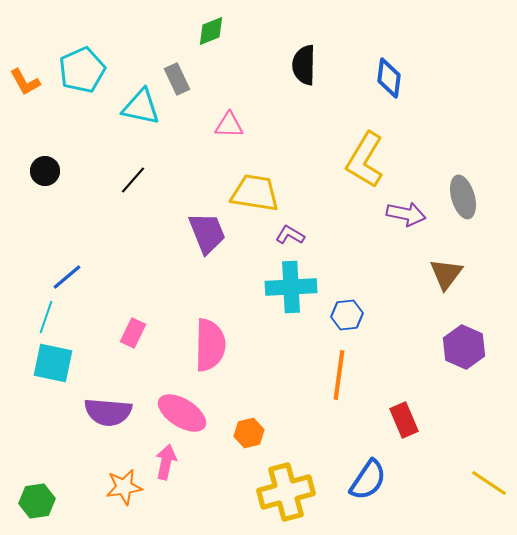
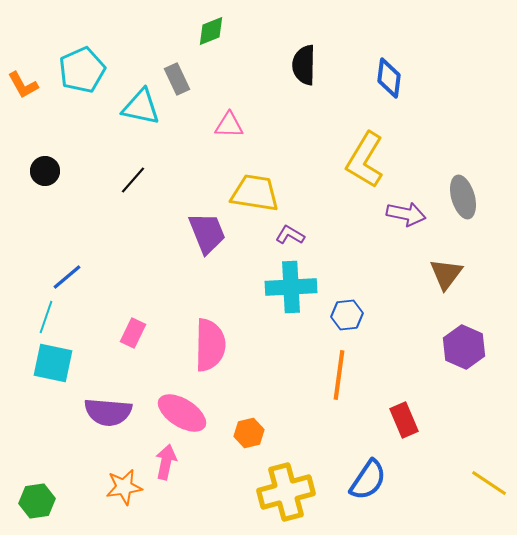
orange L-shape: moved 2 px left, 3 px down
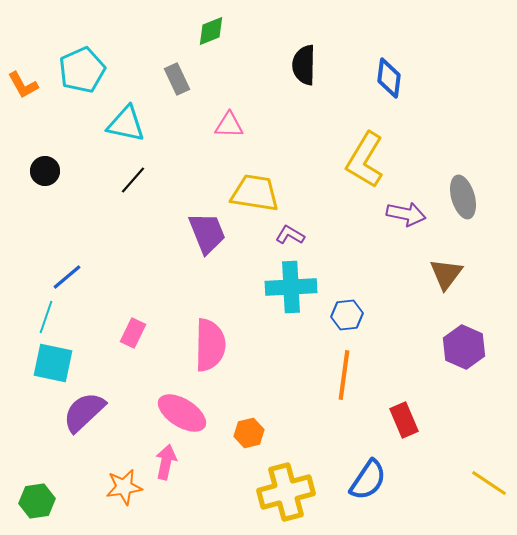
cyan triangle: moved 15 px left, 17 px down
orange line: moved 5 px right
purple semicircle: moved 24 px left; rotated 132 degrees clockwise
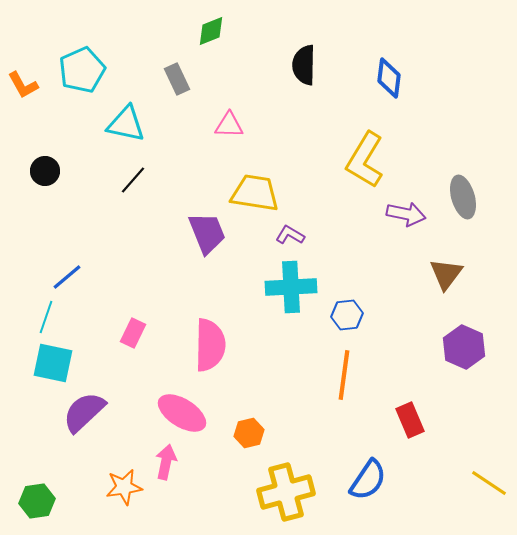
red rectangle: moved 6 px right
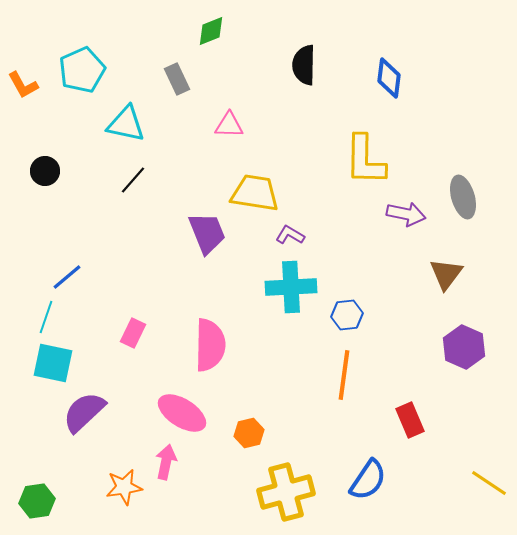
yellow L-shape: rotated 30 degrees counterclockwise
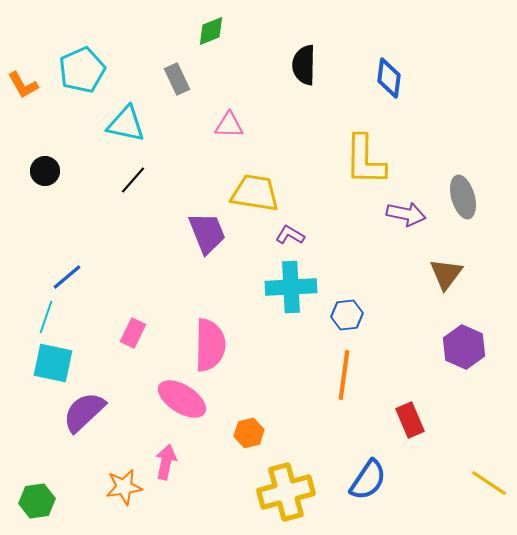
pink ellipse: moved 14 px up
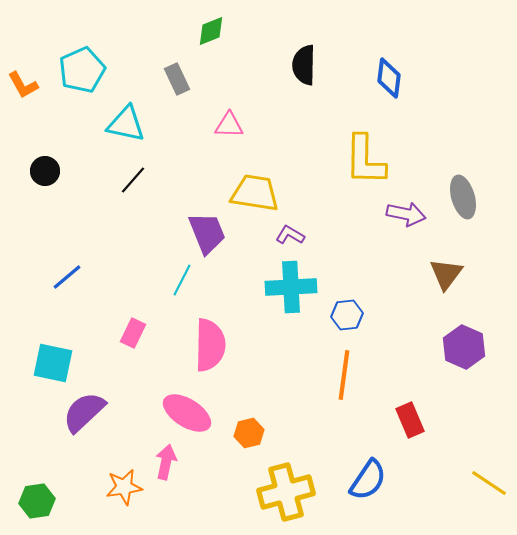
cyan line: moved 136 px right, 37 px up; rotated 8 degrees clockwise
pink ellipse: moved 5 px right, 14 px down
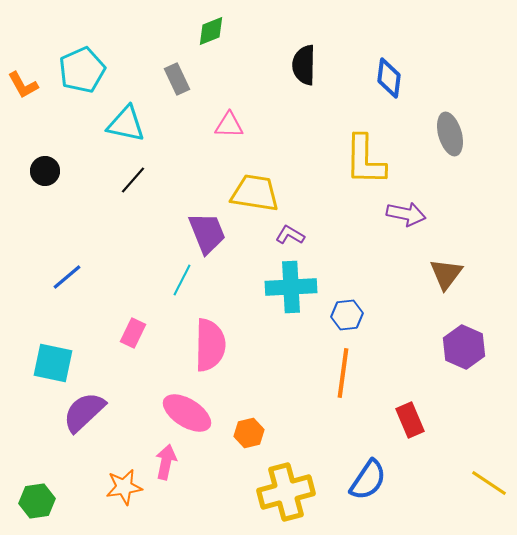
gray ellipse: moved 13 px left, 63 px up
orange line: moved 1 px left, 2 px up
